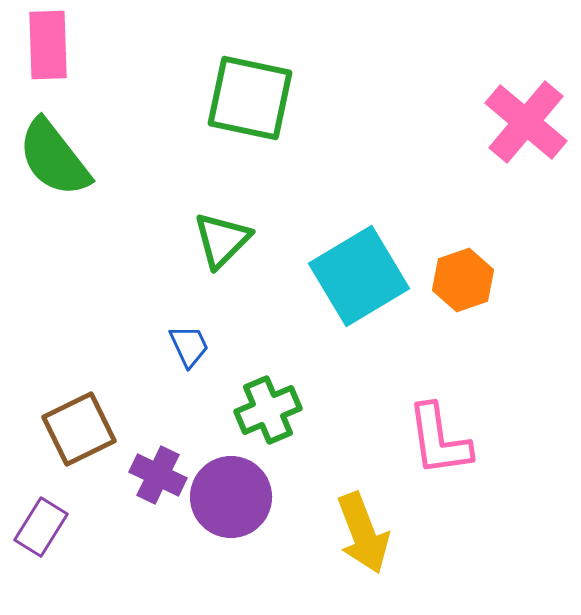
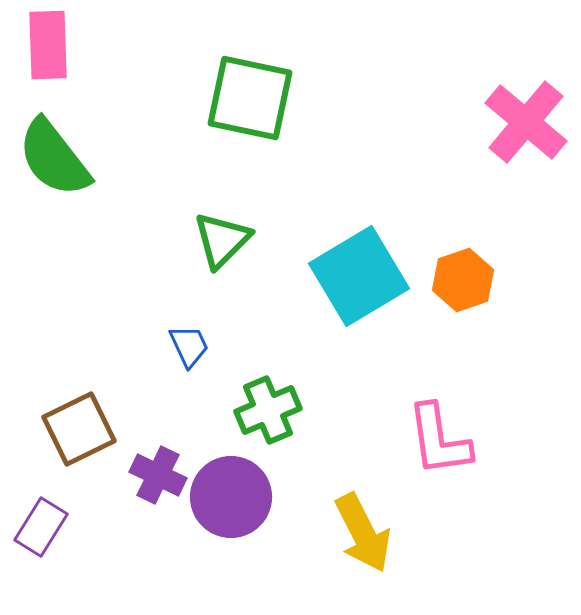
yellow arrow: rotated 6 degrees counterclockwise
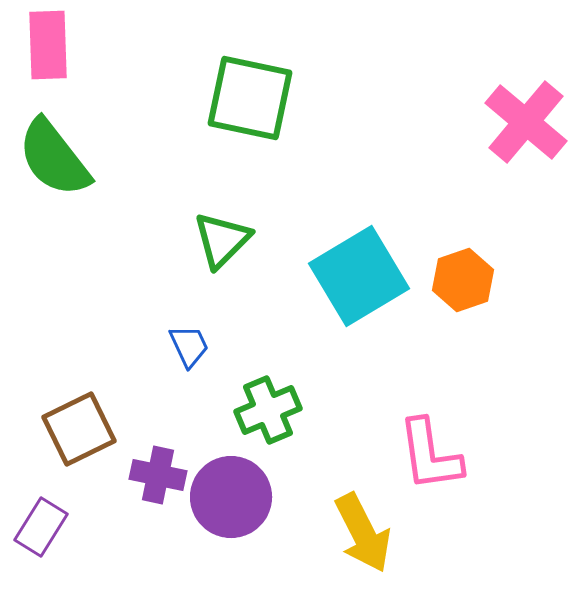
pink L-shape: moved 9 px left, 15 px down
purple cross: rotated 14 degrees counterclockwise
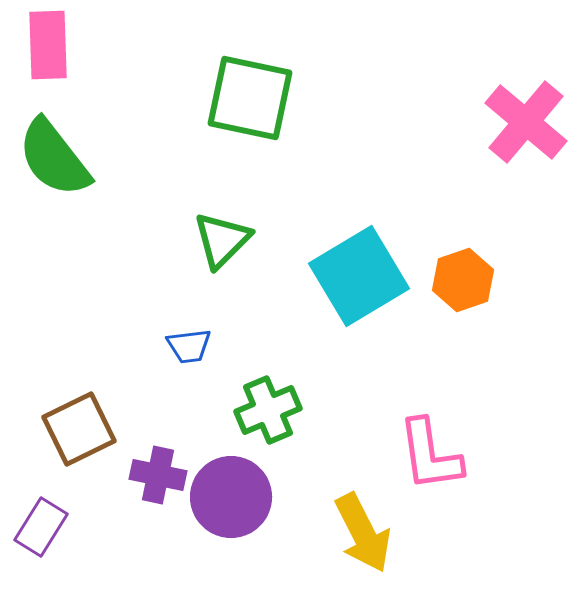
blue trapezoid: rotated 108 degrees clockwise
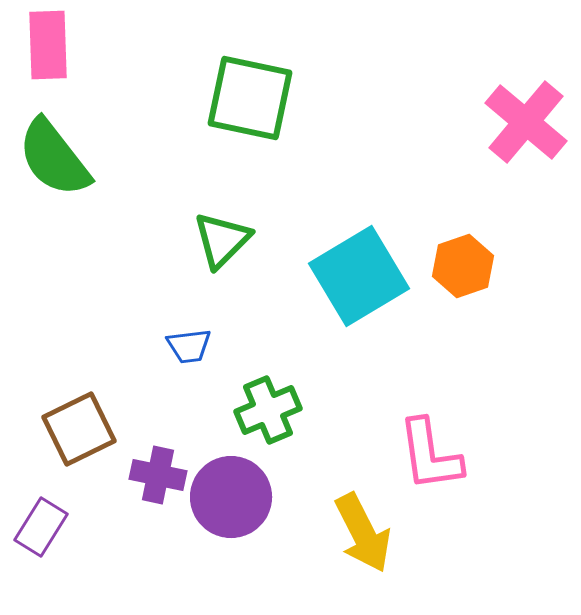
orange hexagon: moved 14 px up
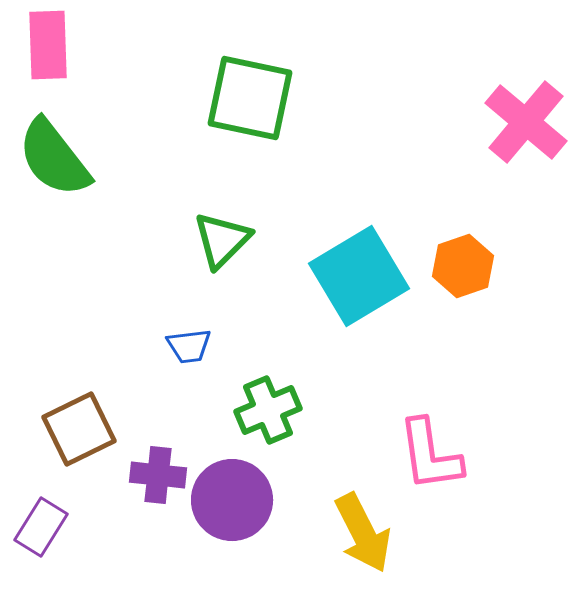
purple cross: rotated 6 degrees counterclockwise
purple circle: moved 1 px right, 3 px down
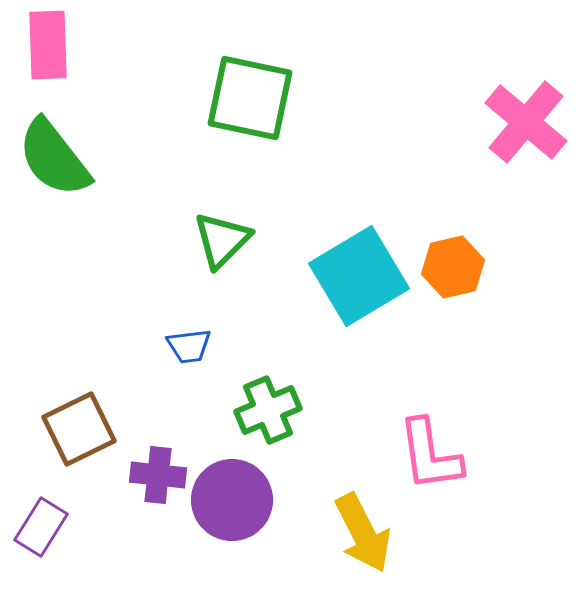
orange hexagon: moved 10 px left, 1 px down; rotated 6 degrees clockwise
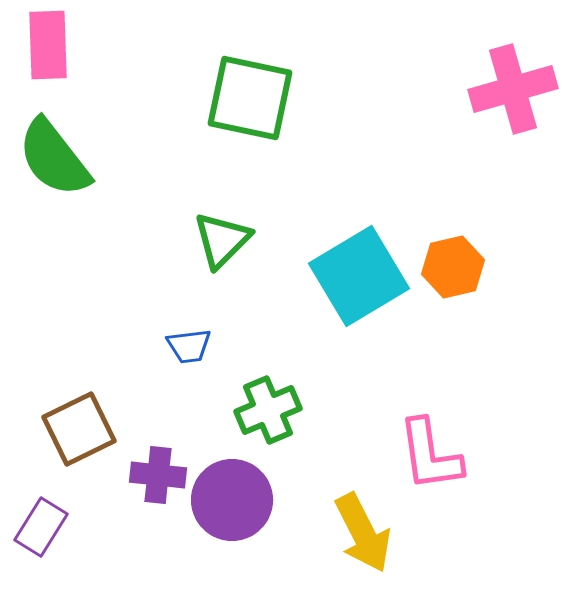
pink cross: moved 13 px left, 33 px up; rotated 34 degrees clockwise
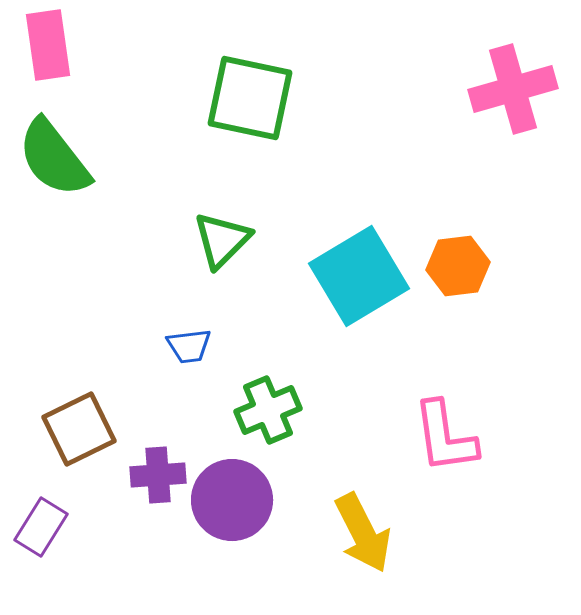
pink rectangle: rotated 6 degrees counterclockwise
orange hexagon: moved 5 px right, 1 px up; rotated 6 degrees clockwise
pink L-shape: moved 15 px right, 18 px up
purple cross: rotated 10 degrees counterclockwise
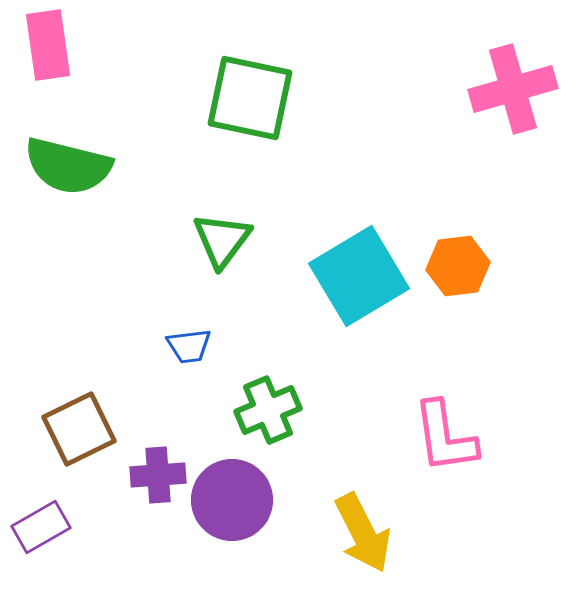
green semicircle: moved 14 px right, 8 px down; rotated 38 degrees counterclockwise
green triangle: rotated 8 degrees counterclockwise
purple rectangle: rotated 28 degrees clockwise
